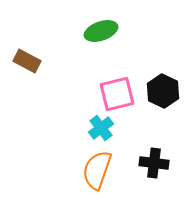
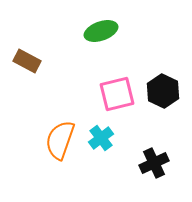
cyan cross: moved 10 px down
black cross: rotated 32 degrees counterclockwise
orange semicircle: moved 37 px left, 30 px up
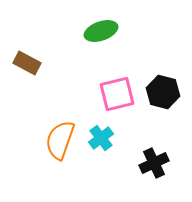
brown rectangle: moved 2 px down
black hexagon: moved 1 px down; rotated 12 degrees counterclockwise
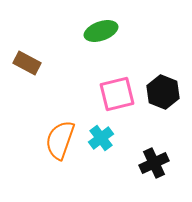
black hexagon: rotated 8 degrees clockwise
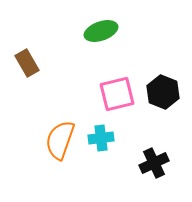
brown rectangle: rotated 32 degrees clockwise
cyan cross: rotated 30 degrees clockwise
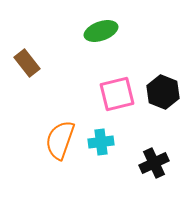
brown rectangle: rotated 8 degrees counterclockwise
cyan cross: moved 4 px down
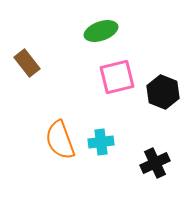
pink square: moved 17 px up
orange semicircle: rotated 39 degrees counterclockwise
black cross: moved 1 px right
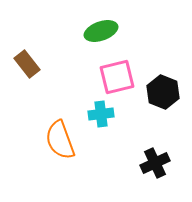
brown rectangle: moved 1 px down
cyan cross: moved 28 px up
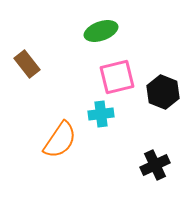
orange semicircle: rotated 126 degrees counterclockwise
black cross: moved 2 px down
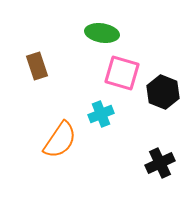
green ellipse: moved 1 px right, 2 px down; rotated 28 degrees clockwise
brown rectangle: moved 10 px right, 2 px down; rotated 20 degrees clockwise
pink square: moved 5 px right, 4 px up; rotated 30 degrees clockwise
cyan cross: rotated 15 degrees counterclockwise
black cross: moved 5 px right, 2 px up
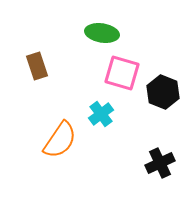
cyan cross: rotated 15 degrees counterclockwise
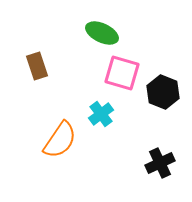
green ellipse: rotated 16 degrees clockwise
